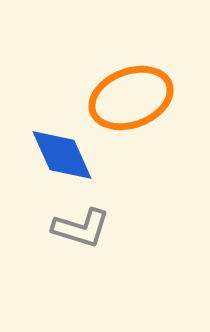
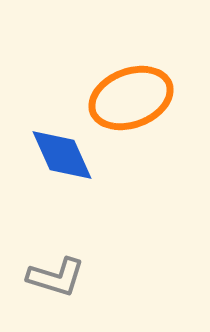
gray L-shape: moved 25 px left, 49 px down
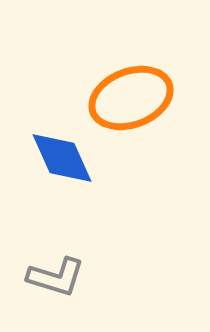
blue diamond: moved 3 px down
